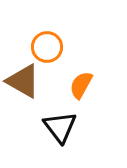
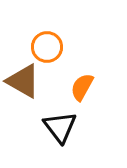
orange semicircle: moved 1 px right, 2 px down
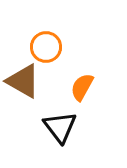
orange circle: moved 1 px left
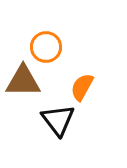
brown triangle: rotated 30 degrees counterclockwise
black triangle: moved 2 px left, 7 px up
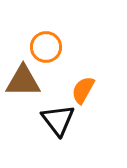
orange semicircle: moved 1 px right, 3 px down
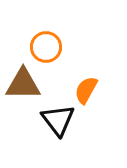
brown triangle: moved 3 px down
orange semicircle: moved 3 px right
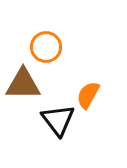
orange semicircle: moved 2 px right, 5 px down
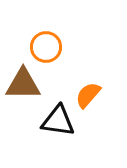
orange semicircle: rotated 12 degrees clockwise
black triangle: moved 1 px down; rotated 45 degrees counterclockwise
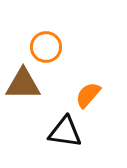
black triangle: moved 7 px right, 11 px down
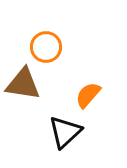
brown triangle: rotated 9 degrees clockwise
black triangle: rotated 51 degrees counterclockwise
